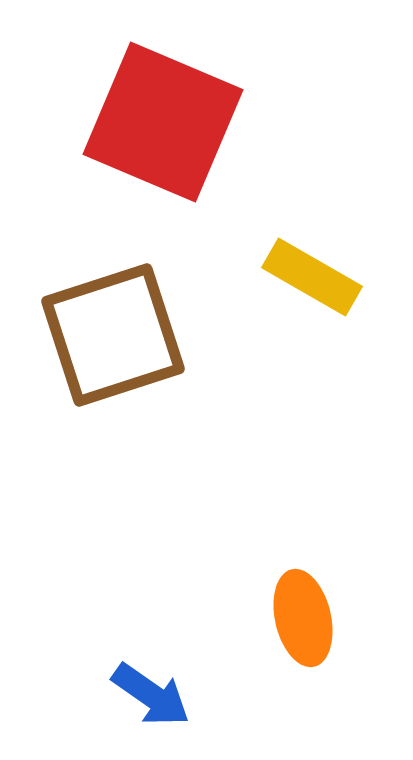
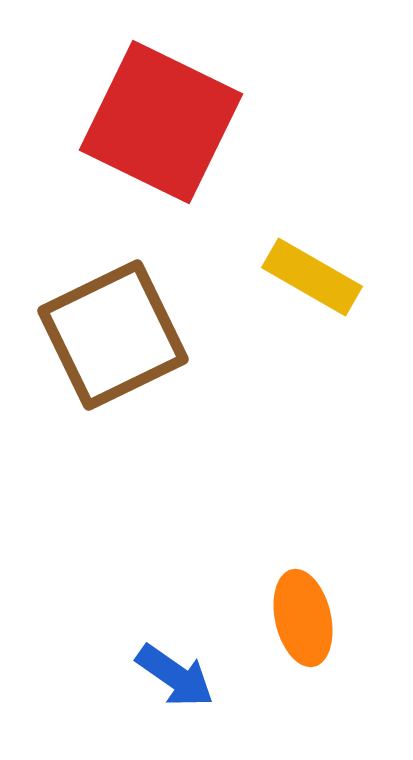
red square: moved 2 px left; rotated 3 degrees clockwise
brown square: rotated 8 degrees counterclockwise
blue arrow: moved 24 px right, 19 px up
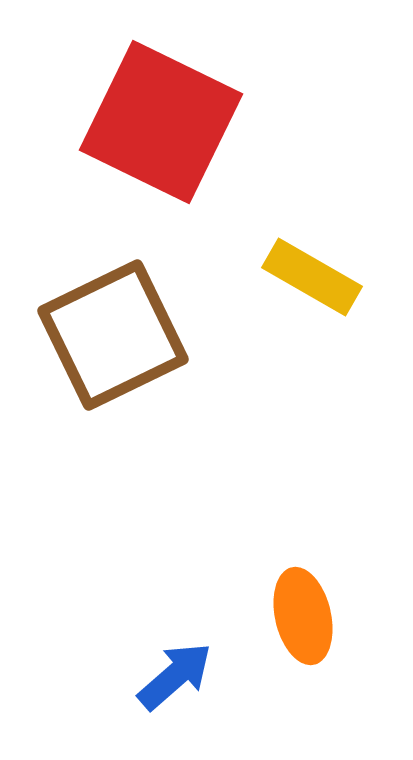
orange ellipse: moved 2 px up
blue arrow: rotated 76 degrees counterclockwise
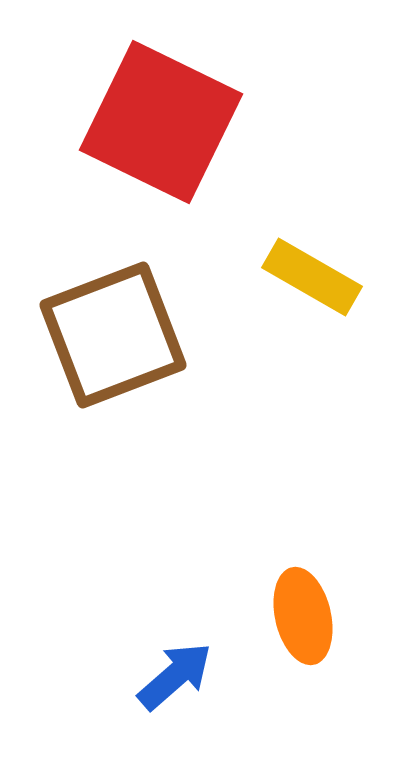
brown square: rotated 5 degrees clockwise
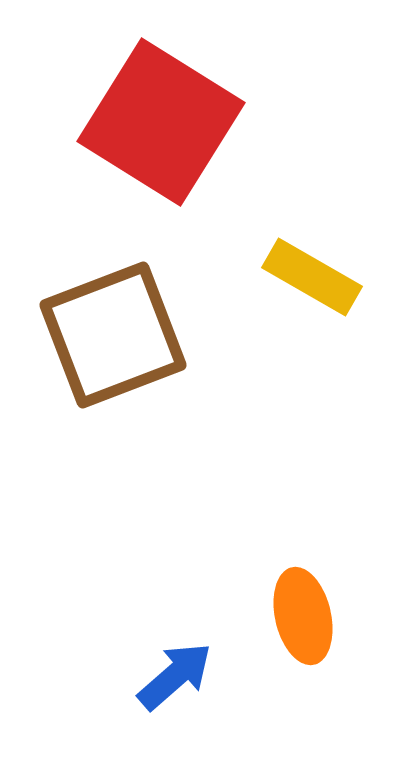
red square: rotated 6 degrees clockwise
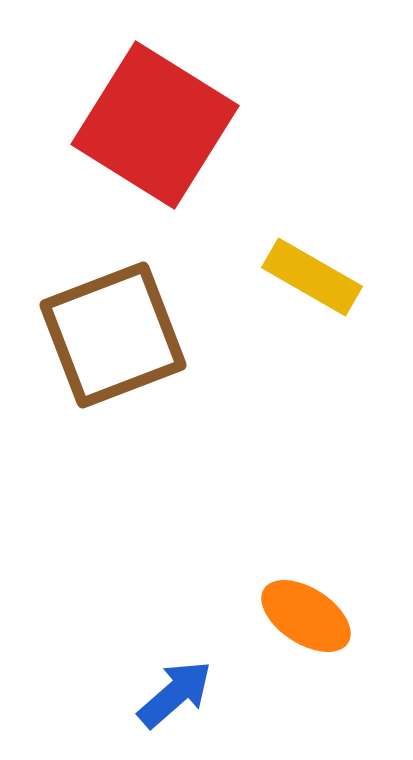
red square: moved 6 px left, 3 px down
orange ellipse: moved 3 px right; rotated 44 degrees counterclockwise
blue arrow: moved 18 px down
